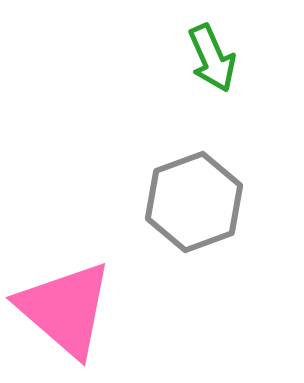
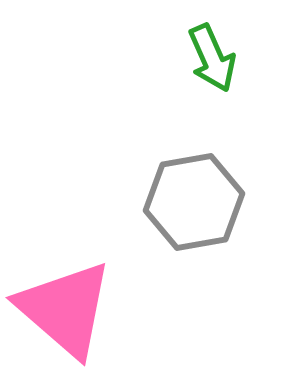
gray hexagon: rotated 10 degrees clockwise
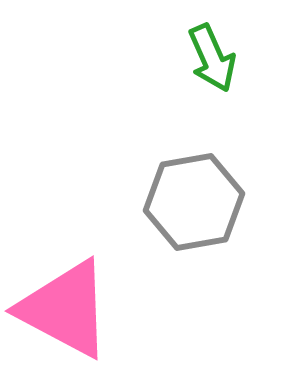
pink triangle: rotated 13 degrees counterclockwise
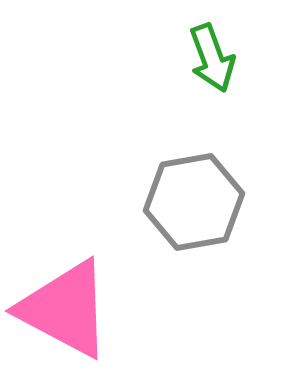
green arrow: rotated 4 degrees clockwise
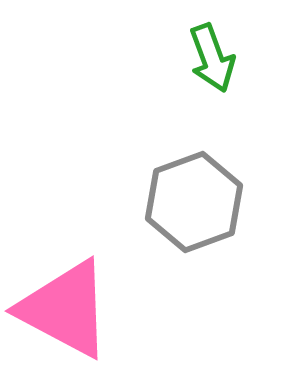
gray hexagon: rotated 10 degrees counterclockwise
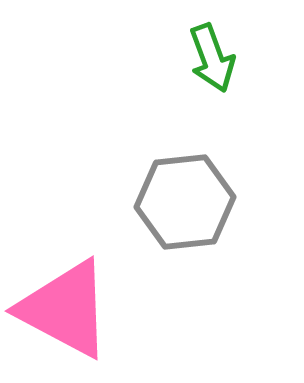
gray hexagon: moved 9 px left; rotated 14 degrees clockwise
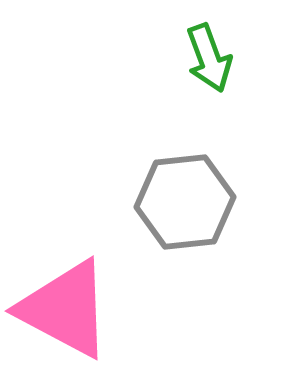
green arrow: moved 3 px left
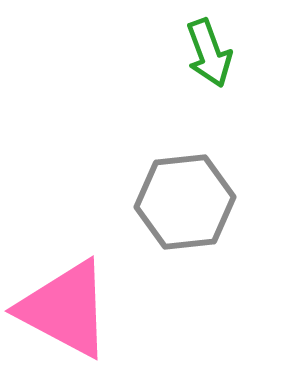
green arrow: moved 5 px up
